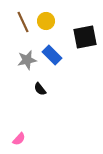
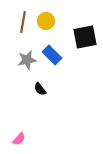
brown line: rotated 35 degrees clockwise
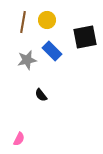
yellow circle: moved 1 px right, 1 px up
blue rectangle: moved 4 px up
black semicircle: moved 1 px right, 6 px down
pink semicircle: rotated 16 degrees counterclockwise
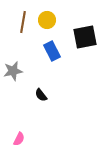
blue rectangle: rotated 18 degrees clockwise
gray star: moved 14 px left, 11 px down
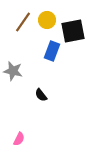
brown line: rotated 25 degrees clockwise
black square: moved 12 px left, 6 px up
blue rectangle: rotated 48 degrees clockwise
gray star: rotated 24 degrees clockwise
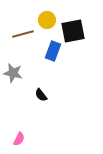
brown line: moved 12 px down; rotated 40 degrees clockwise
blue rectangle: moved 1 px right
gray star: moved 2 px down
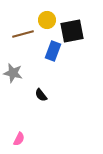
black square: moved 1 px left
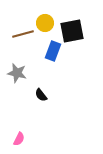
yellow circle: moved 2 px left, 3 px down
gray star: moved 4 px right
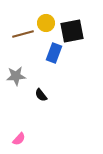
yellow circle: moved 1 px right
blue rectangle: moved 1 px right, 2 px down
gray star: moved 1 px left, 3 px down; rotated 18 degrees counterclockwise
pink semicircle: rotated 16 degrees clockwise
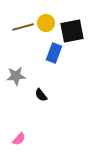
brown line: moved 7 px up
